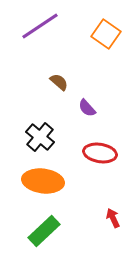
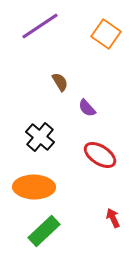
brown semicircle: moved 1 px right; rotated 18 degrees clockwise
red ellipse: moved 2 px down; rotated 24 degrees clockwise
orange ellipse: moved 9 px left, 6 px down; rotated 6 degrees counterclockwise
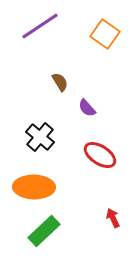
orange square: moved 1 px left
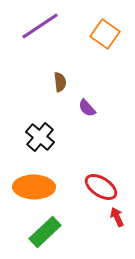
brown semicircle: rotated 24 degrees clockwise
red ellipse: moved 1 px right, 32 px down
red arrow: moved 4 px right, 1 px up
green rectangle: moved 1 px right, 1 px down
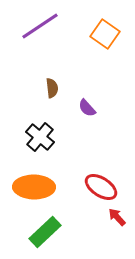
brown semicircle: moved 8 px left, 6 px down
red arrow: rotated 18 degrees counterclockwise
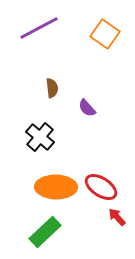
purple line: moved 1 px left, 2 px down; rotated 6 degrees clockwise
orange ellipse: moved 22 px right
